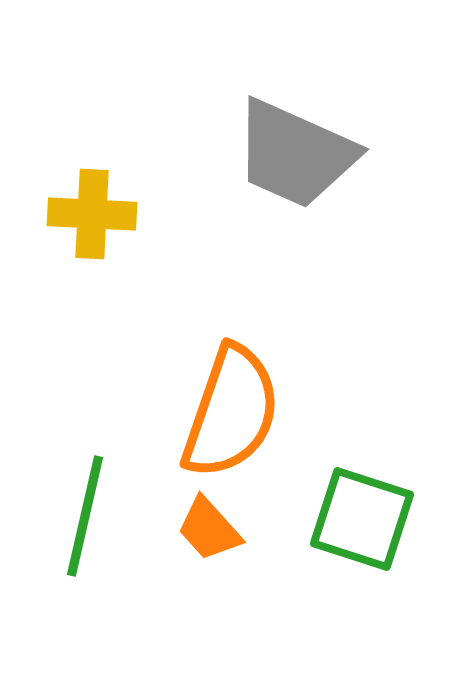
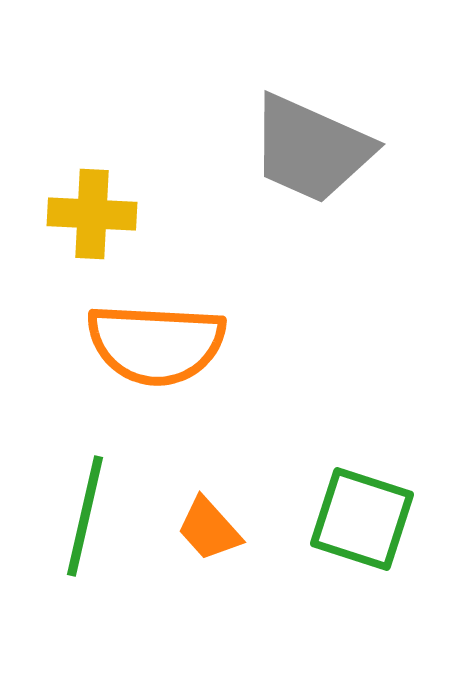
gray trapezoid: moved 16 px right, 5 px up
orange semicircle: moved 75 px left, 68 px up; rotated 74 degrees clockwise
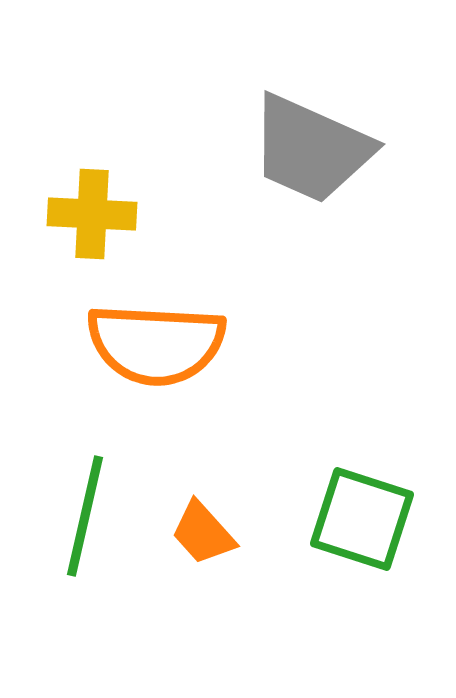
orange trapezoid: moved 6 px left, 4 px down
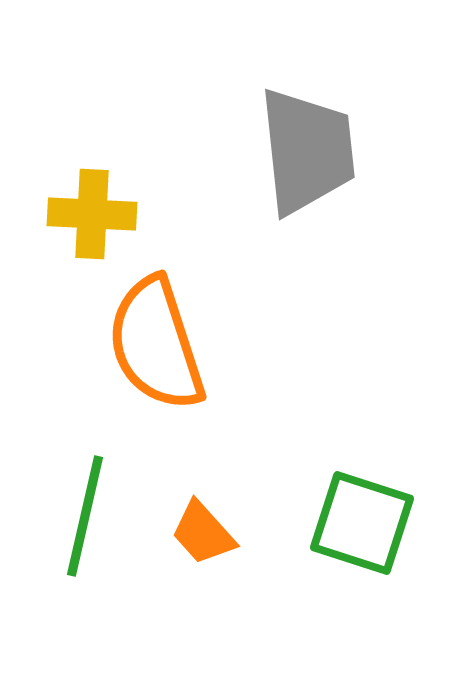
gray trapezoid: moved 4 px left, 2 px down; rotated 120 degrees counterclockwise
orange semicircle: rotated 69 degrees clockwise
green square: moved 4 px down
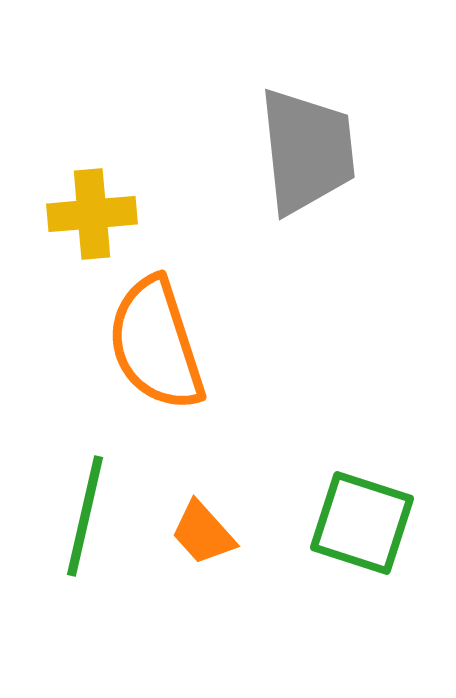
yellow cross: rotated 8 degrees counterclockwise
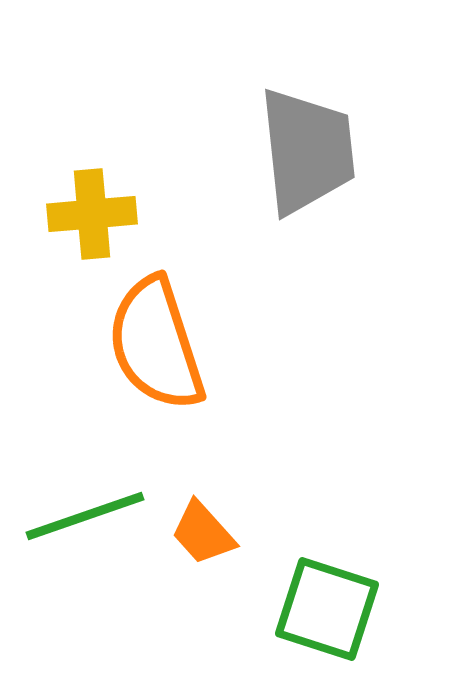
green line: rotated 58 degrees clockwise
green square: moved 35 px left, 86 px down
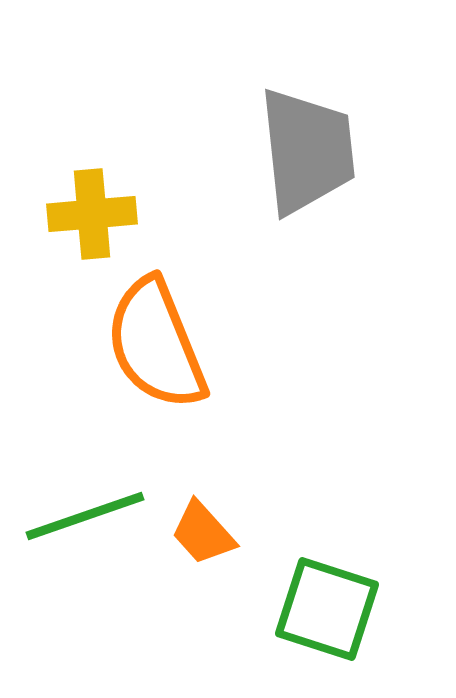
orange semicircle: rotated 4 degrees counterclockwise
